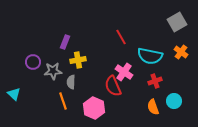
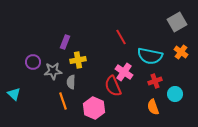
cyan circle: moved 1 px right, 7 px up
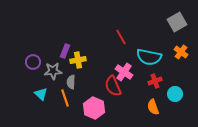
purple rectangle: moved 9 px down
cyan semicircle: moved 1 px left, 1 px down
cyan triangle: moved 27 px right
orange line: moved 2 px right, 3 px up
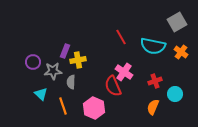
cyan semicircle: moved 4 px right, 11 px up
orange line: moved 2 px left, 8 px down
orange semicircle: rotated 42 degrees clockwise
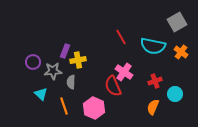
orange line: moved 1 px right
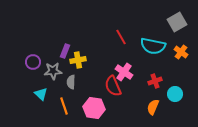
pink hexagon: rotated 15 degrees counterclockwise
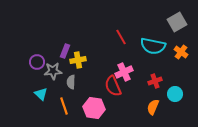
purple circle: moved 4 px right
pink cross: rotated 30 degrees clockwise
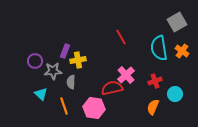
cyan semicircle: moved 6 px right, 2 px down; rotated 70 degrees clockwise
orange cross: moved 1 px right, 1 px up
purple circle: moved 2 px left, 1 px up
pink cross: moved 2 px right, 3 px down; rotated 18 degrees counterclockwise
red semicircle: moved 1 px left, 2 px down; rotated 100 degrees clockwise
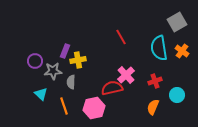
cyan circle: moved 2 px right, 1 px down
pink hexagon: rotated 20 degrees counterclockwise
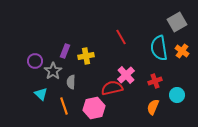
yellow cross: moved 8 px right, 4 px up
gray star: rotated 30 degrees counterclockwise
